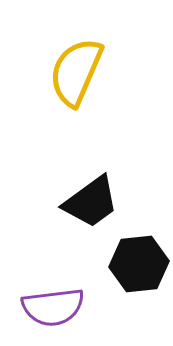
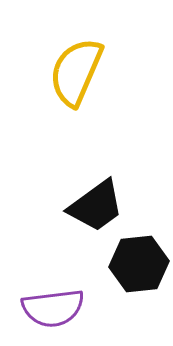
black trapezoid: moved 5 px right, 4 px down
purple semicircle: moved 1 px down
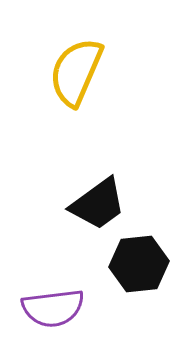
black trapezoid: moved 2 px right, 2 px up
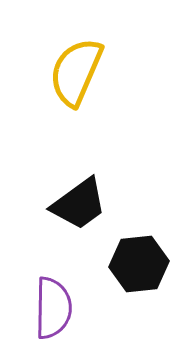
black trapezoid: moved 19 px left
purple semicircle: rotated 82 degrees counterclockwise
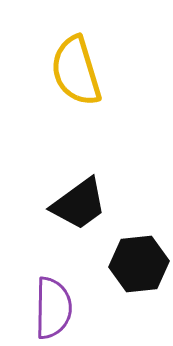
yellow semicircle: moved 1 px up; rotated 40 degrees counterclockwise
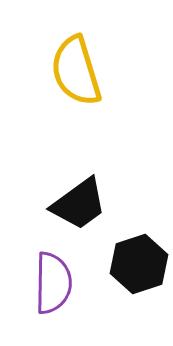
black hexagon: rotated 12 degrees counterclockwise
purple semicircle: moved 25 px up
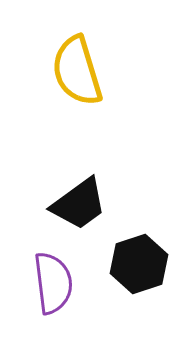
yellow semicircle: moved 1 px right
purple semicircle: rotated 8 degrees counterclockwise
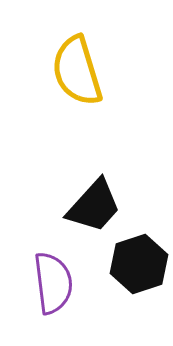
black trapezoid: moved 15 px right, 2 px down; rotated 12 degrees counterclockwise
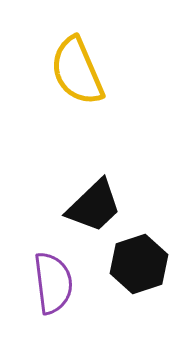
yellow semicircle: rotated 6 degrees counterclockwise
black trapezoid: rotated 4 degrees clockwise
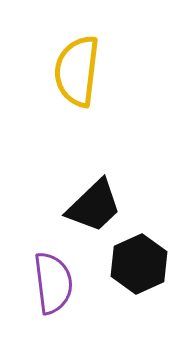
yellow semicircle: rotated 30 degrees clockwise
black hexagon: rotated 6 degrees counterclockwise
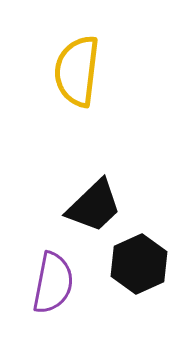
purple semicircle: rotated 18 degrees clockwise
